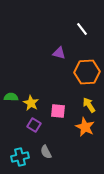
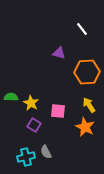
cyan cross: moved 6 px right
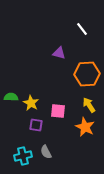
orange hexagon: moved 2 px down
purple square: moved 2 px right; rotated 24 degrees counterclockwise
cyan cross: moved 3 px left, 1 px up
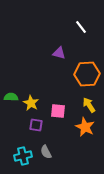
white line: moved 1 px left, 2 px up
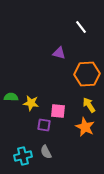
yellow star: rotated 21 degrees counterclockwise
purple square: moved 8 px right
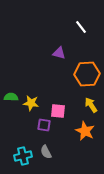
yellow arrow: moved 2 px right
orange star: moved 4 px down
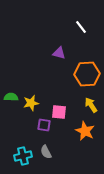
yellow star: rotated 21 degrees counterclockwise
pink square: moved 1 px right, 1 px down
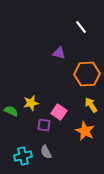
green semicircle: moved 14 px down; rotated 24 degrees clockwise
pink square: rotated 28 degrees clockwise
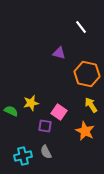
orange hexagon: rotated 15 degrees clockwise
purple square: moved 1 px right, 1 px down
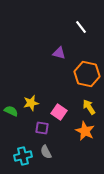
yellow arrow: moved 2 px left, 2 px down
purple square: moved 3 px left, 2 px down
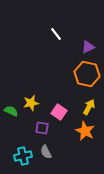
white line: moved 25 px left, 7 px down
purple triangle: moved 29 px right, 6 px up; rotated 40 degrees counterclockwise
yellow arrow: rotated 63 degrees clockwise
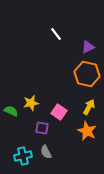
orange star: moved 2 px right
